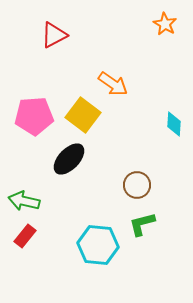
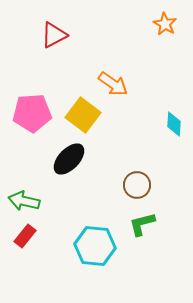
pink pentagon: moved 2 px left, 3 px up
cyan hexagon: moved 3 px left, 1 px down
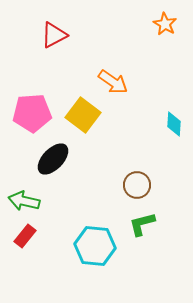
orange arrow: moved 2 px up
black ellipse: moved 16 px left
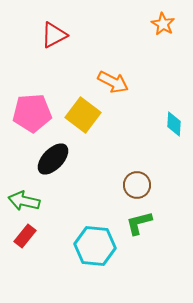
orange star: moved 2 px left
orange arrow: rotated 8 degrees counterclockwise
green L-shape: moved 3 px left, 1 px up
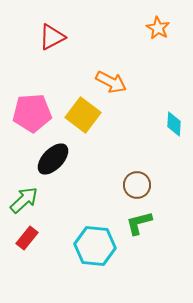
orange star: moved 5 px left, 4 px down
red triangle: moved 2 px left, 2 px down
orange arrow: moved 2 px left
green arrow: moved 1 px up; rotated 124 degrees clockwise
red rectangle: moved 2 px right, 2 px down
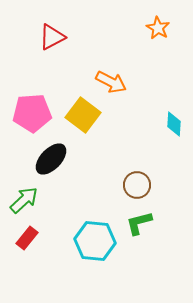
black ellipse: moved 2 px left
cyan hexagon: moved 5 px up
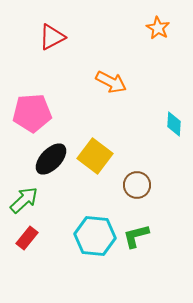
yellow square: moved 12 px right, 41 px down
green L-shape: moved 3 px left, 13 px down
cyan hexagon: moved 5 px up
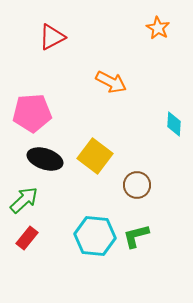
black ellipse: moved 6 px left; rotated 64 degrees clockwise
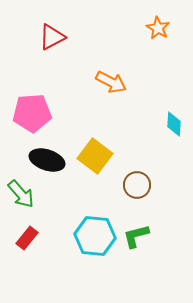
black ellipse: moved 2 px right, 1 px down
green arrow: moved 3 px left, 6 px up; rotated 92 degrees clockwise
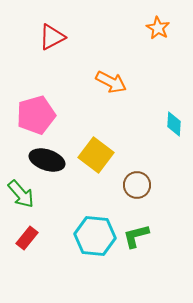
pink pentagon: moved 4 px right, 2 px down; rotated 12 degrees counterclockwise
yellow square: moved 1 px right, 1 px up
